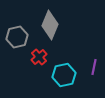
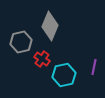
gray diamond: moved 1 px down
gray hexagon: moved 4 px right, 5 px down
red cross: moved 3 px right, 2 px down; rotated 14 degrees counterclockwise
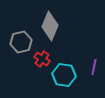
cyan hexagon: rotated 20 degrees clockwise
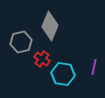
cyan hexagon: moved 1 px left, 1 px up
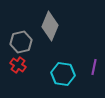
red cross: moved 24 px left, 6 px down
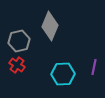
gray hexagon: moved 2 px left, 1 px up
red cross: moved 1 px left
cyan hexagon: rotated 10 degrees counterclockwise
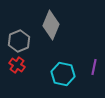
gray diamond: moved 1 px right, 1 px up
gray hexagon: rotated 10 degrees counterclockwise
cyan hexagon: rotated 15 degrees clockwise
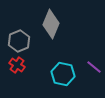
gray diamond: moved 1 px up
purple line: rotated 63 degrees counterclockwise
